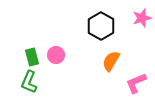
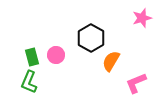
black hexagon: moved 10 px left, 12 px down
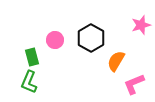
pink star: moved 1 px left, 7 px down
pink circle: moved 1 px left, 15 px up
orange semicircle: moved 5 px right
pink L-shape: moved 2 px left, 1 px down
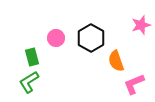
pink circle: moved 1 px right, 2 px up
orange semicircle: rotated 50 degrees counterclockwise
green L-shape: rotated 35 degrees clockwise
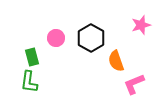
green L-shape: rotated 50 degrees counterclockwise
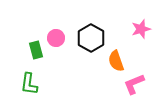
pink star: moved 4 px down
green rectangle: moved 4 px right, 7 px up
green L-shape: moved 2 px down
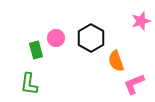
pink star: moved 8 px up
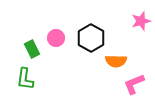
green rectangle: moved 4 px left, 1 px up; rotated 12 degrees counterclockwise
orange semicircle: rotated 70 degrees counterclockwise
green L-shape: moved 4 px left, 5 px up
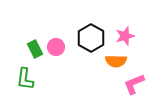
pink star: moved 16 px left, 15 px down
pink circle: moved 9 px down
green rectangle: moved 3 px right
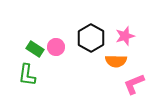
green rectangle: rotated 30 degrees counterclockwise
green L-shape: moved 2 px right, 4 px up
